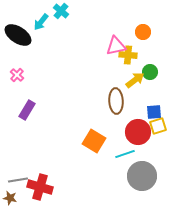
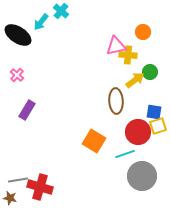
blue square: rotated 14 degrees clockwise
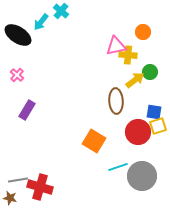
cyan line: moved 7 px left, 13 px down
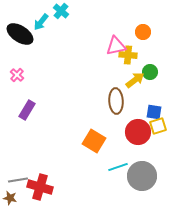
black ellipse: moved 2 px right, 1 px up
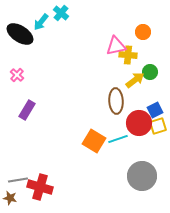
cyan cross: moved 2 px down
blue square: moved 1 px right, 2 px up; rotated 35 degrees counterclockwise
red circle: moved 1 px right, 9 px up
cyan line: moved 28 px up
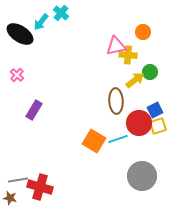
purple rectangle: moved 7 px right
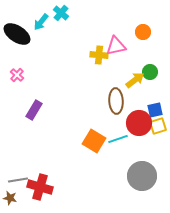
black ellipse: moved 3 px left
yellow cross: moved 29 px left
blue square: rotated 14 degrees clockwise
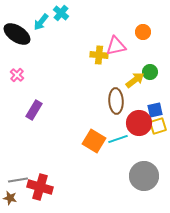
gray circle: moved 2 px right
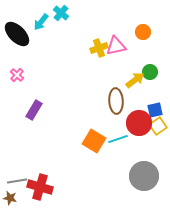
black ellipse: rotated 12 degrees clockwise
yellow cross: moved 7 px up; rotated 24 degrees counterclockwise
yellow square: rotated 18 degrees counterclockwise
gray line: moved 1 px left, 1 px down
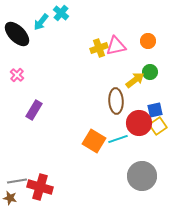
orange circle: moved 5 px right, 9 px down
gray circle: moved 2 px left
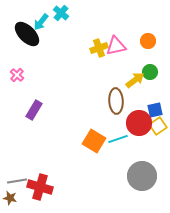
black ellipse: moved 10 px right
